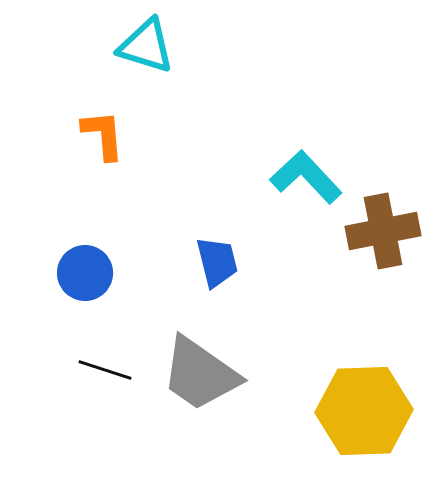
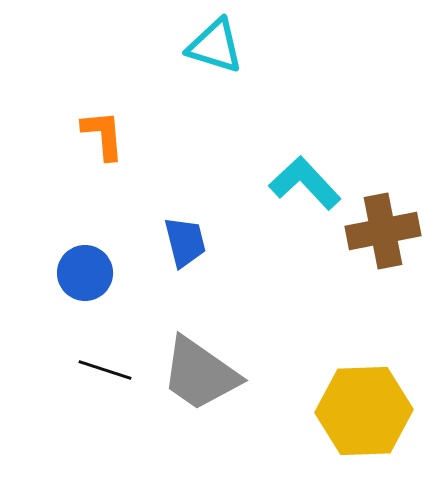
cyan triangle: moved 69 px right
cyan L-shape: moved 1 px left, 6 px down
blue trapezoid: moved 32 px left, 20 px up
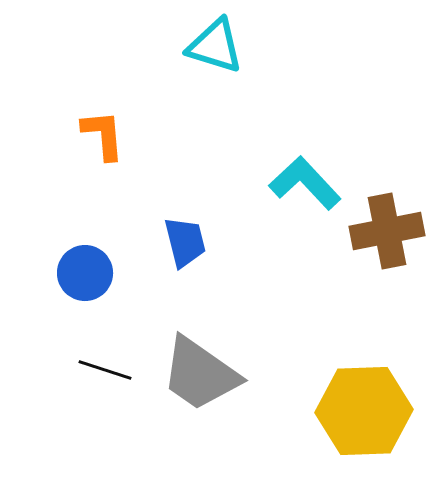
brown cross: moved 4 px right
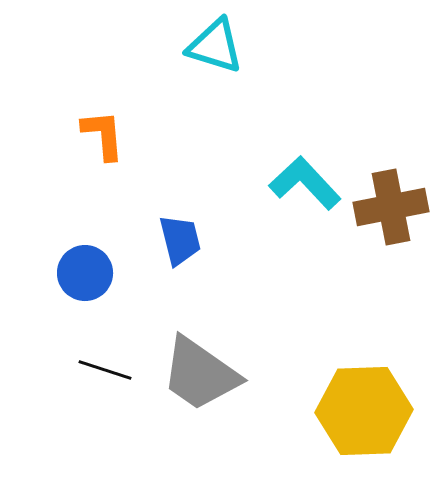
brown cross: moved 4 px right, 24 px up
blue trapezoid: moved 5 px left, 2 px up
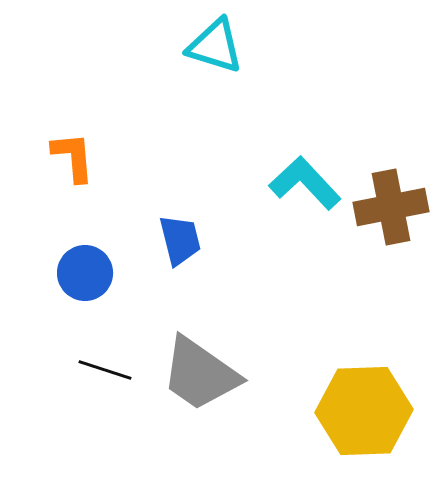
orange L-shape: moved 30 px left, 22 px down
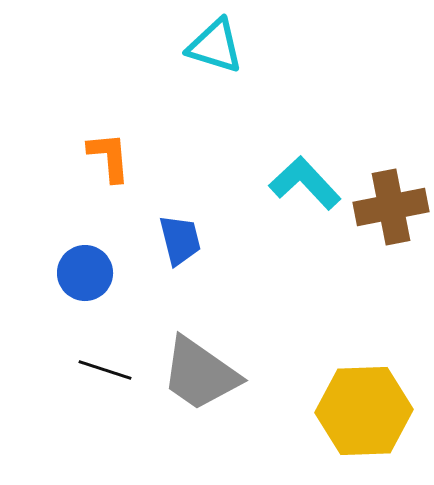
orange L-shape: moved 36 px right
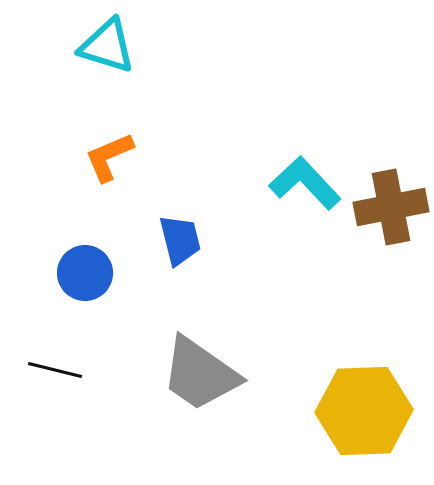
cyan triangle: moved 108 px left
orange L-shape: rotated 108 degrees counterclockwise
black line: moved 50 px left; rotated 4 degrees counterclockwise
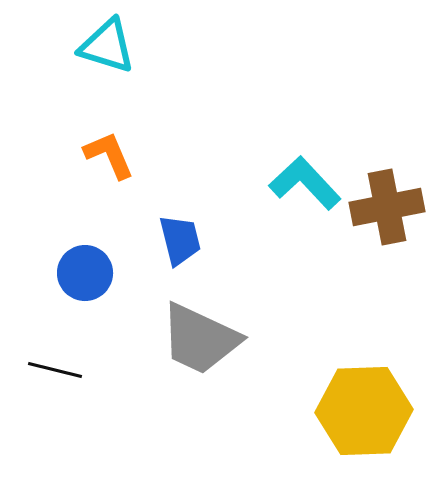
orange L-shape: moved 2 px up; rotated 90 degrees clockwise
brown cross: moved 4 px left
gray trapezoid: moved 35 px up; rotated 10 degrees counterclockwise
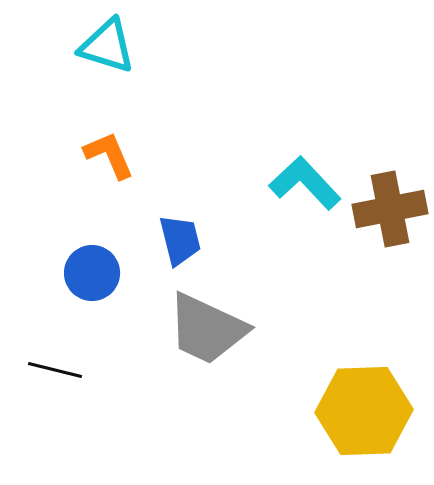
brown cross: moved 3 px right, 2 px down
blue circle: moved 7 px right
gray trapezoid: moved 7 px right, 10 px up
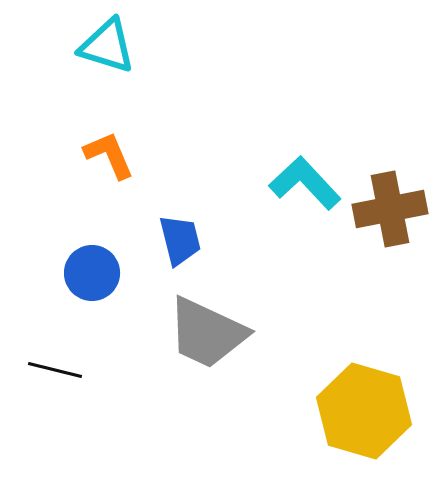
gray trapezoid: moved 4 px down
yellow hexagon: rotated 18 degrees clockwise
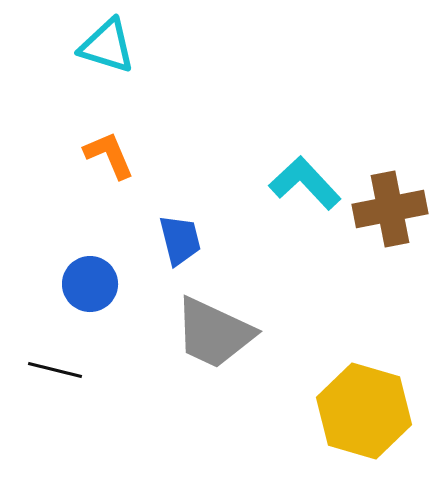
blue circle: moved 2 px left, 11 px down
gray trapezoid: moved 7 px right
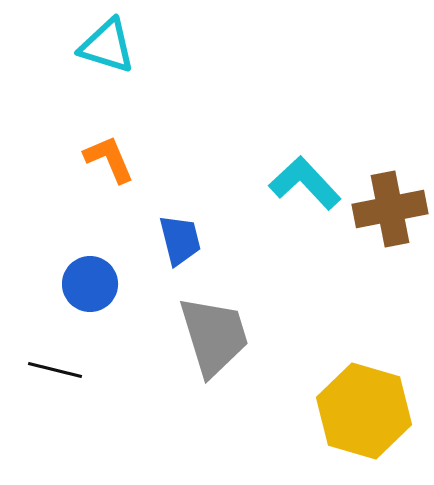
orange L-shape: moved 4 px down
gray trapezoid: moved 3 px down; rotated 132 degrees counterclockwise
